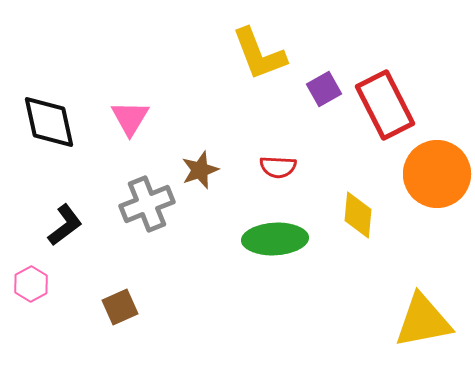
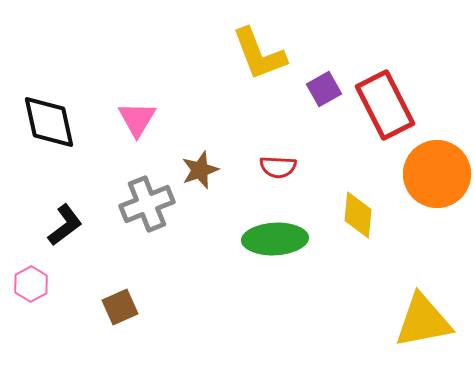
pink triangle: moved 7 px right, 1 px down
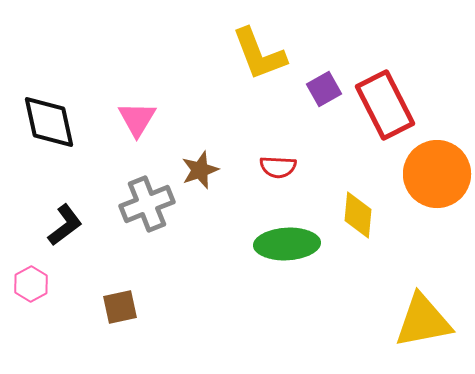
green ellipse: moved 12 px right, 5 px down
brown square: rotated 12 degrees clockwise
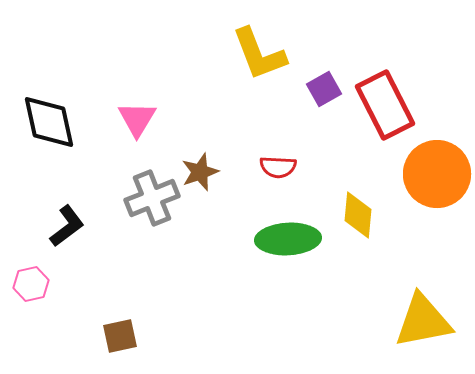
brown star: moved 2 px down
gray cross: moved 5 px right, 6 px up
black L-shape: moved 2 px right, 1 px down
green ellipse: moved 1 px right, 5 px up
pink hexagon: rotated 16 degrees clockwise
brown square: moved 29 px down
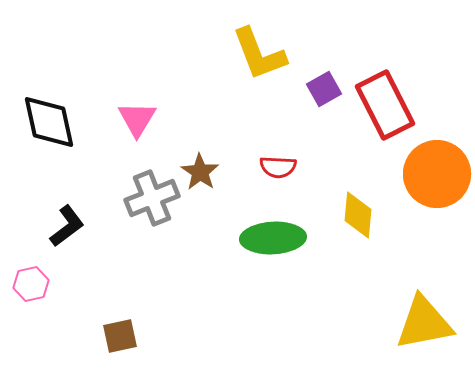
brown star: rotated 18 degrees counterclockwise
green ellipse: moved 15 px left, 1 px up
yellow triangle: moved 1 px right, 2 px down
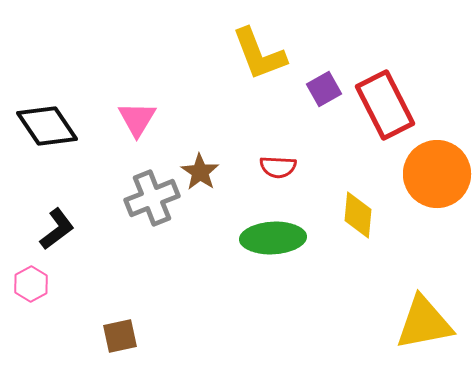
black diamond: moved 2 px left, 4 px down; rotated 22 degrees counterclockwise
black L-shape: moved 10 px left, 3 px down
pink hexagon: rotated 16 degrees counterclockwise
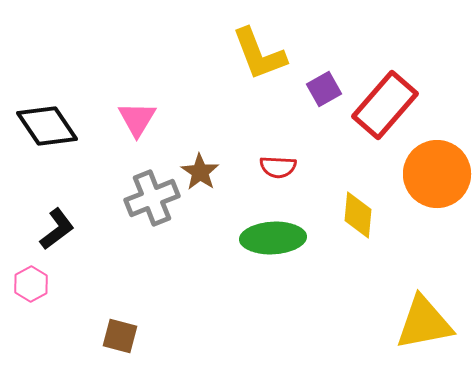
red rectangle: rotated 68 degrees clockwise
brown square: rotated 27 degrees clockwise
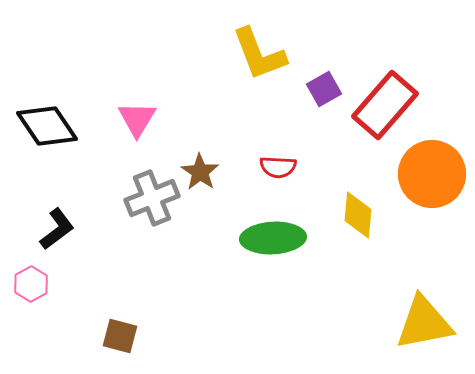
orange circle: moved 5 px left
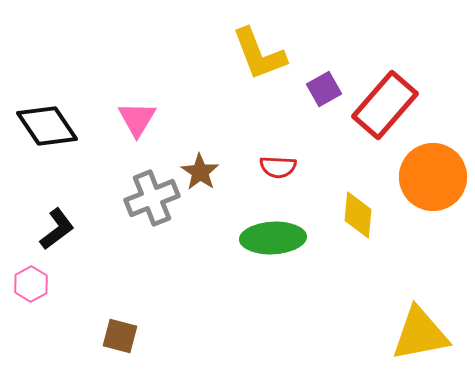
orange circle: moved 1 px right, 3 px down
yellow triangle: moved 4 px left, 11 px down
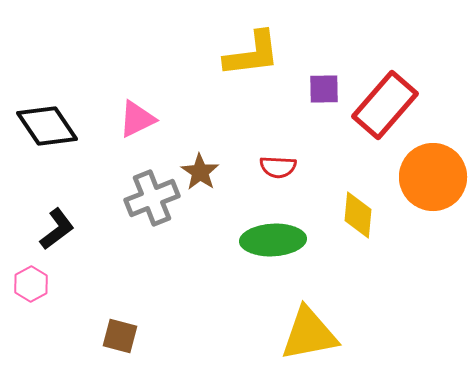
yellow L-shape: moved 7 px left; rotated 76 degrees counterclockwise
purple square: rotated 28 degrees clockwise
pink triangle: rotated 33 degrees clockwise
green ellipse: moved 2 px down
yellow triangle: moved 111 px left
